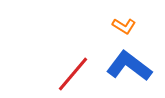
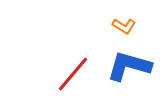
blue L-shape: rotated 21 degrees counterclockwise
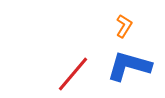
orange L-shape: rotated 90 degrees counterclockwise
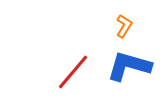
red line: moved 2 px up
